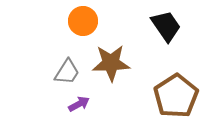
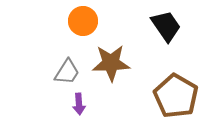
brown pentagon: rotated 9 degrees counterclockwise
purple arrow: rotated 115 degrees clockwise
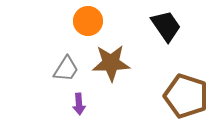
orange circle: moved 5 px right
gray trapezoid: moved 1 px left, 3 px up
brown pentagon: moved 10 px right; rotated 12 degrees counterclockwise
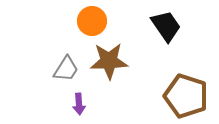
orange circle: moved 4 px right
brown star: moved 2 px left, 2 px up
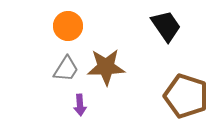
orange circle: moved 24 px left, 5 px down
brown star: moved 3 px left, 6 px down
purple arrow: moved 1 px right, 1 px down
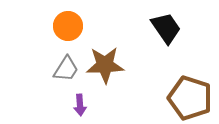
black trapezoid: moved 2 px down
brown star: moved 1 px left, 2 px up
brown pentagon: moved 4 px right, 2 px down
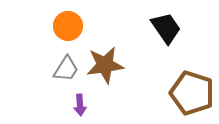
brown star: rotated 6 degrees counterclockwise
brown pentagon: moved 2 px right, 5 px up
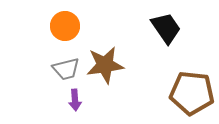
orange circle: moved 3 px left
gray trapezoid: rotated 44 degrees clockwise
brown pentagon: rotated 12 degrees counterclockwise
purple arrow: moved 5 px left, 5 px up
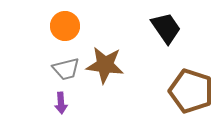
brown star: rotated 15 degrees clockwise
brown pentagon: moved 1 px left, 2 px up; rotated 12 degrees clockwise
purple arrow: moved 14 px left, 3 px down
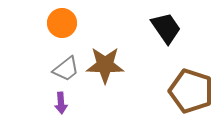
orange circle: moved 3 px left, 3 px up
brown star: rotated 6 degrees counterclockwise
gray trapezoid: rotated 24 degrees counterclockwise
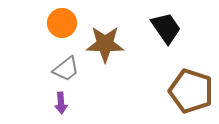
brown star: moved 21 px up
